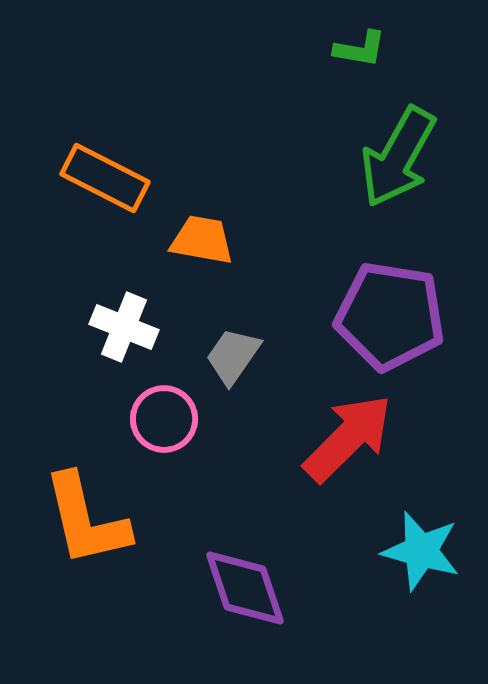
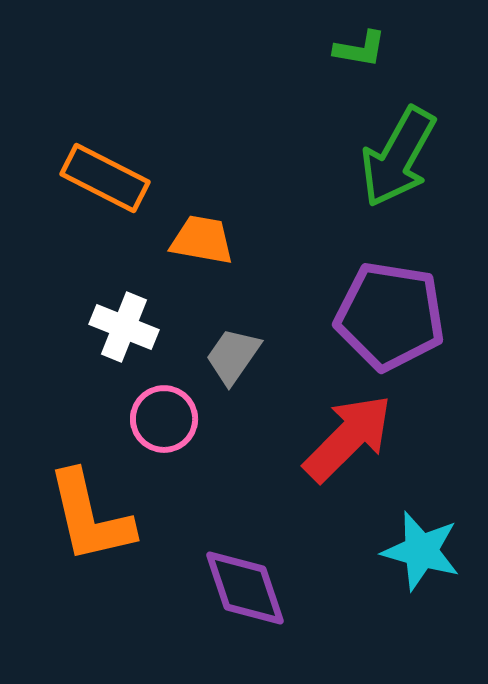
orange L-shape: moved 4 px right, 3 px up
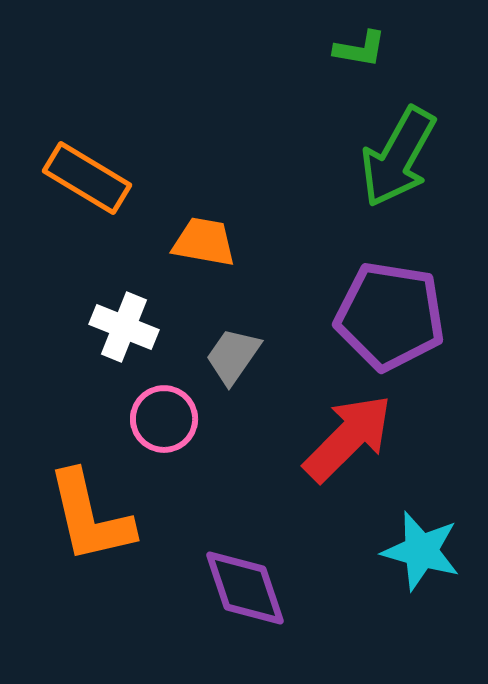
orange rectangle: moved 18 px left; rotated 4 degrees clockwise
orange trapezoid: moved 2 px right, 2 px down
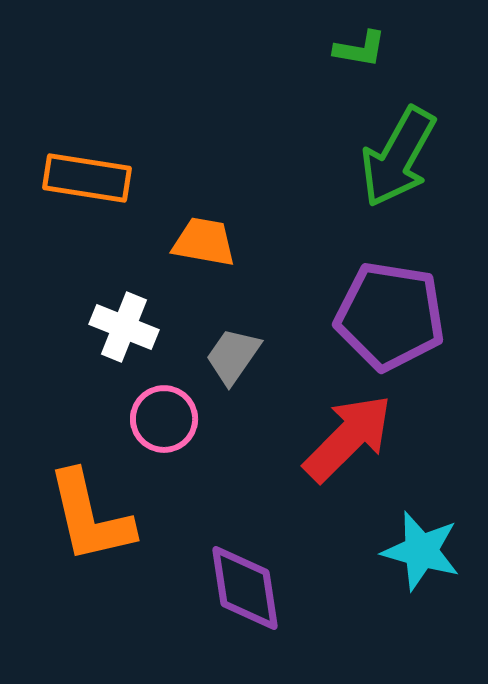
orange rectangle: rotated 22 degrees counterclockwise
purple diamond: rotated 10 degrees clockwise
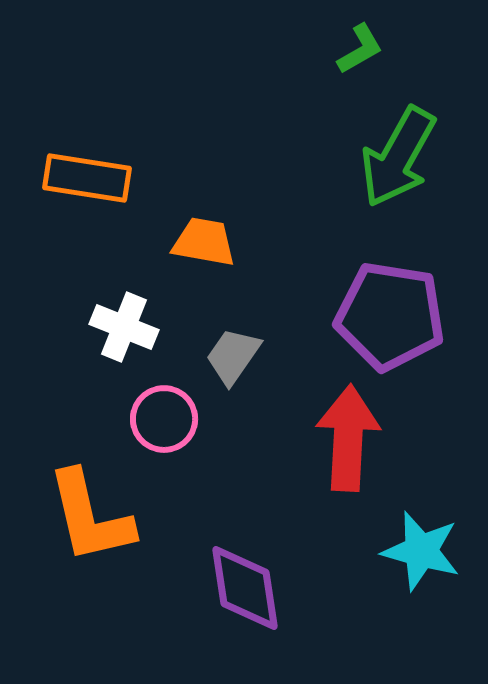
green L-shape: rotated 40 degrees counterclockwise
red arrow: rotated 42 degrees counterclockwise
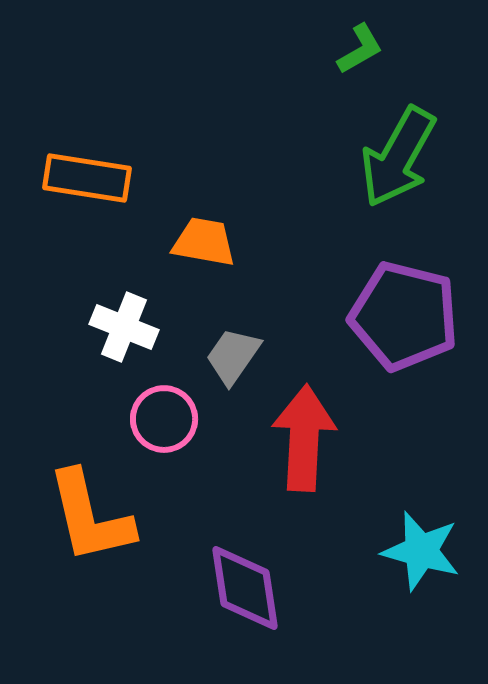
purple pentagon: moved 14 px right; rotated 5 degrees clockwise
red arrow: moved 44 px left
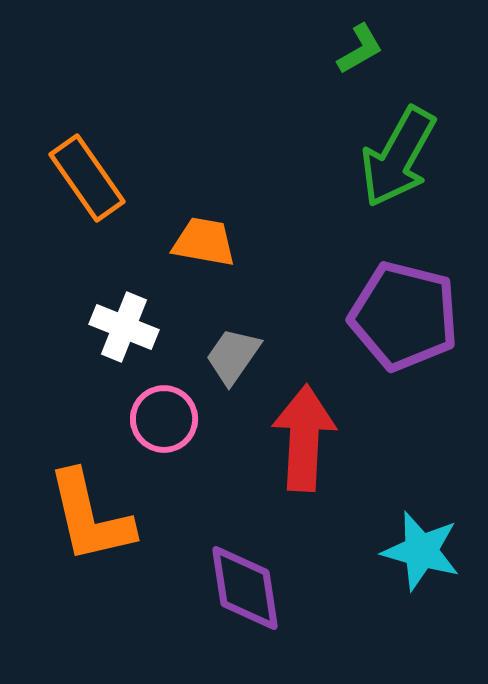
orange rectangle: rotated 46 degrees clockwise
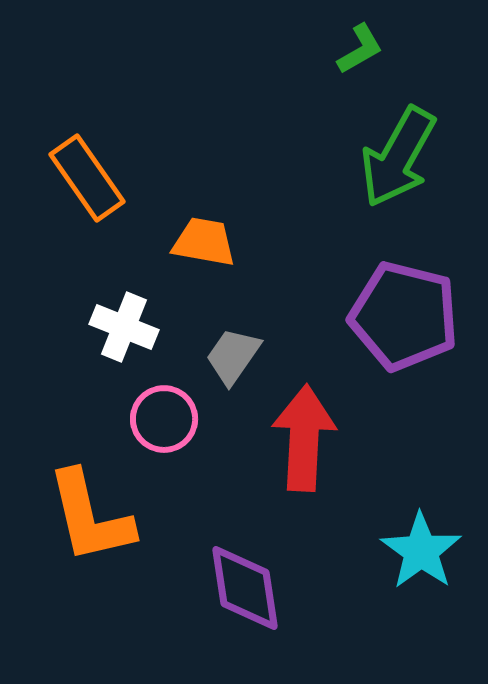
cyan star: rotated 20 degrees clockwise
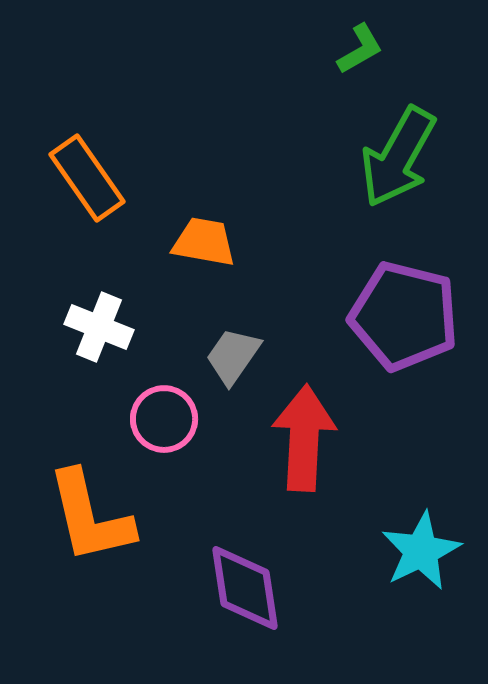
white cross: moved 25 px left
cyan star: rotated 10 degrees clockwise
